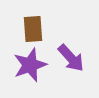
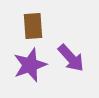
brown rectangle: moved 3 px up
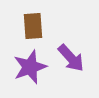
purple star: moved 2 px down
